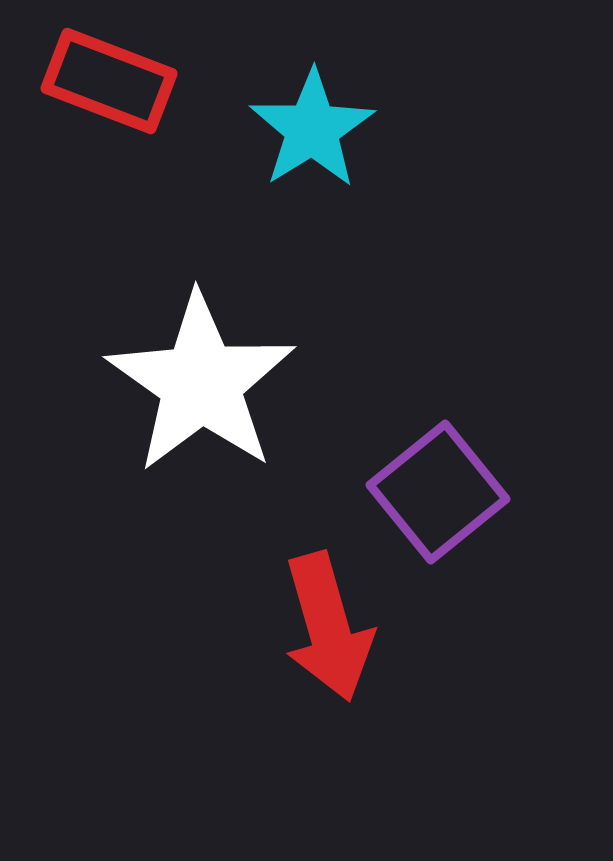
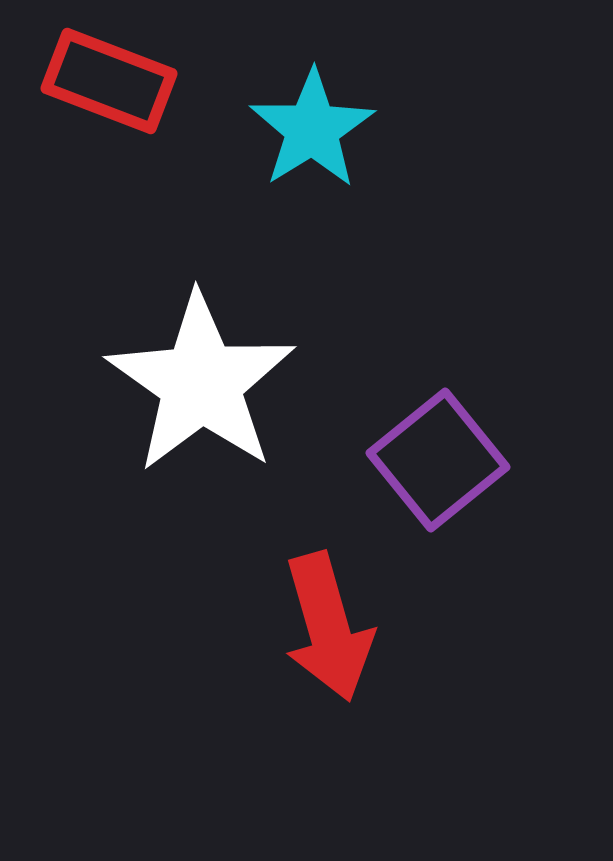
purple square: moved 32 px up
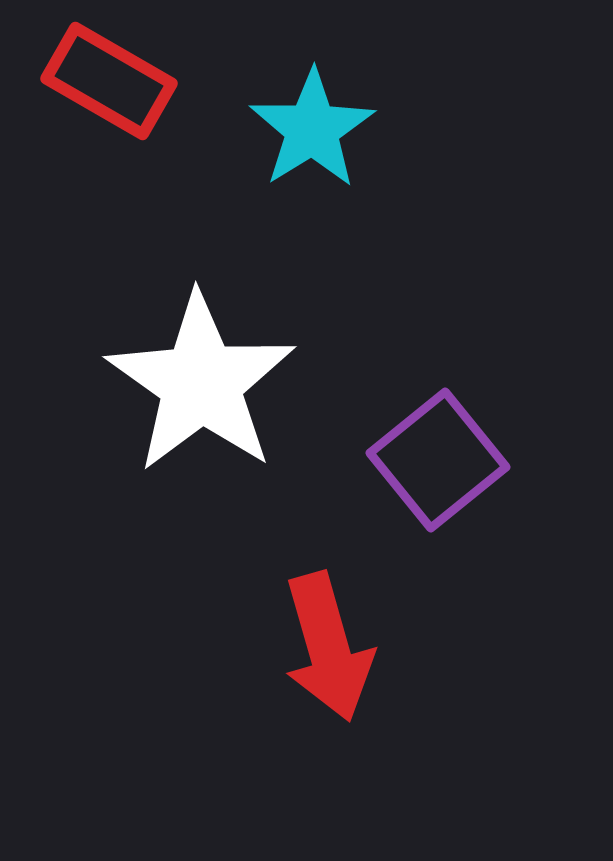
red rectangle: rotated 9 degrees clockwise
red arrow: moved 20 px down
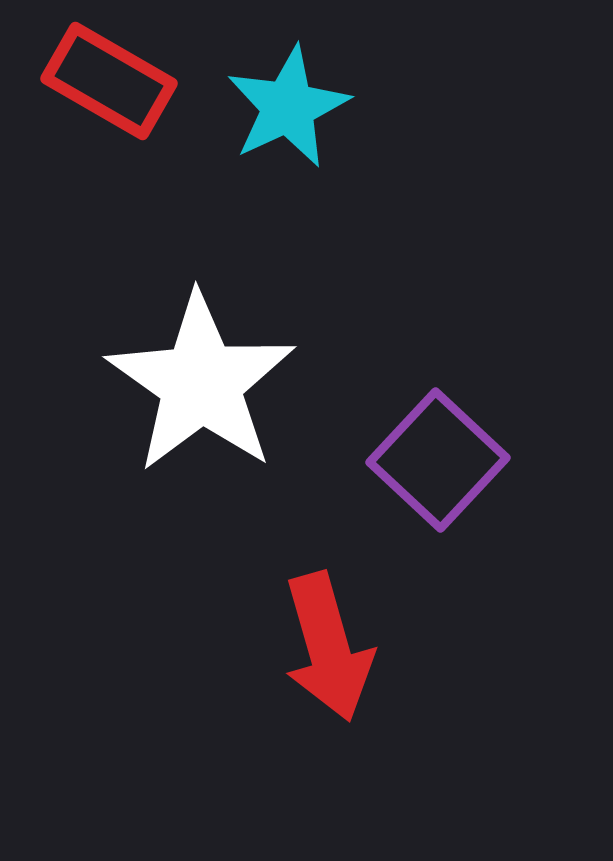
cyan star: moved 24 px left, 22 px up; rotated 7 degrees clockwise
purple square: rotated 8 degrees counterclockwise
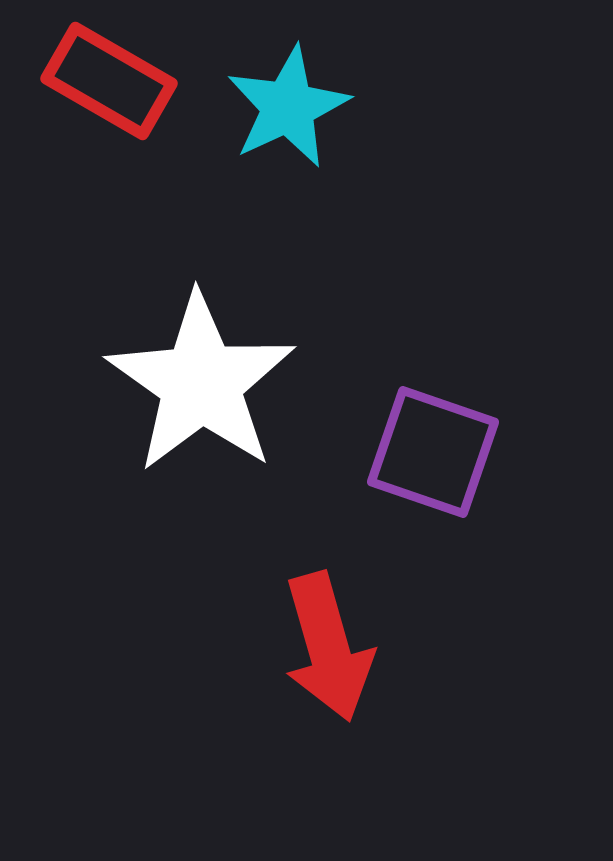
purple square: moved 5 px left, 8 px up; rotated 24 degrees counterclockwise
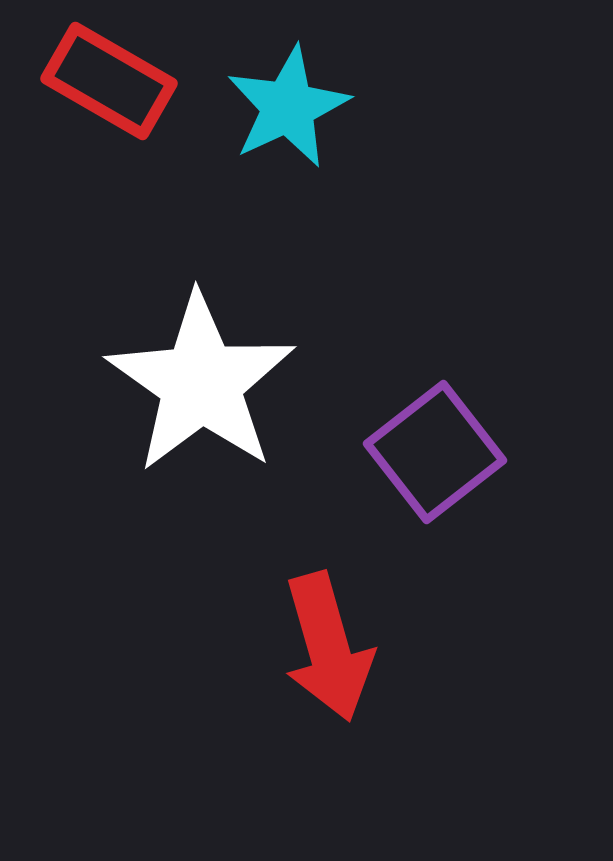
purple square: moved 2 px right; rotated 33 degrees clockwise
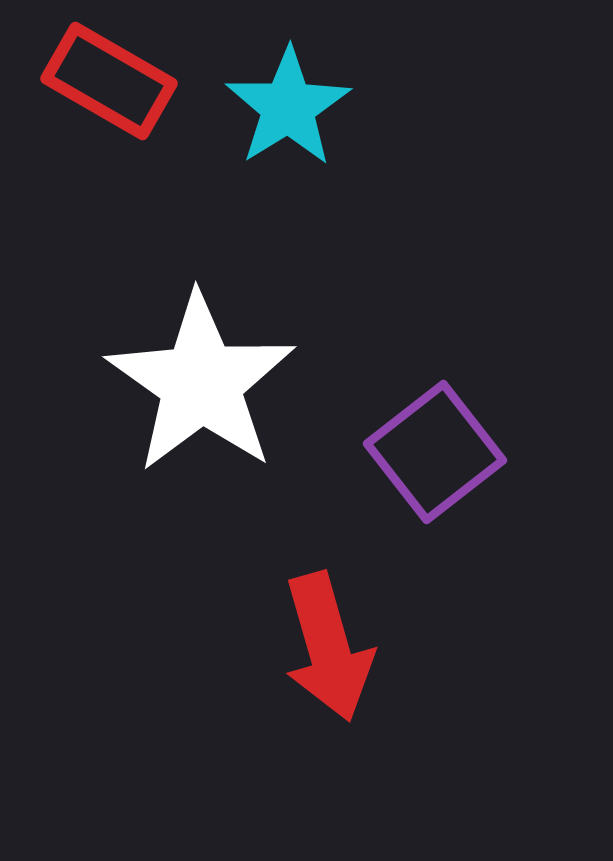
cyan star: rotated 7 degrees counterclockwise
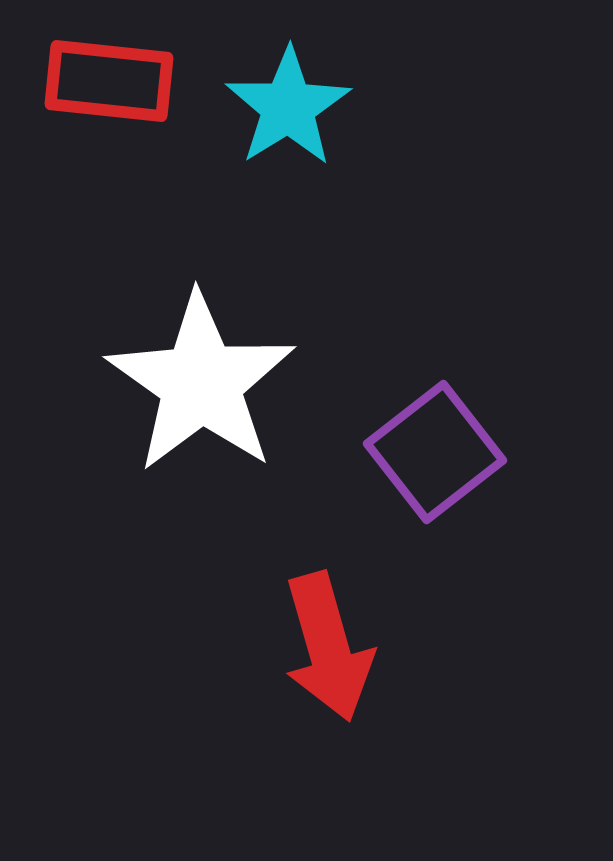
red rectangle: rotated 24 degrees counterclockwise
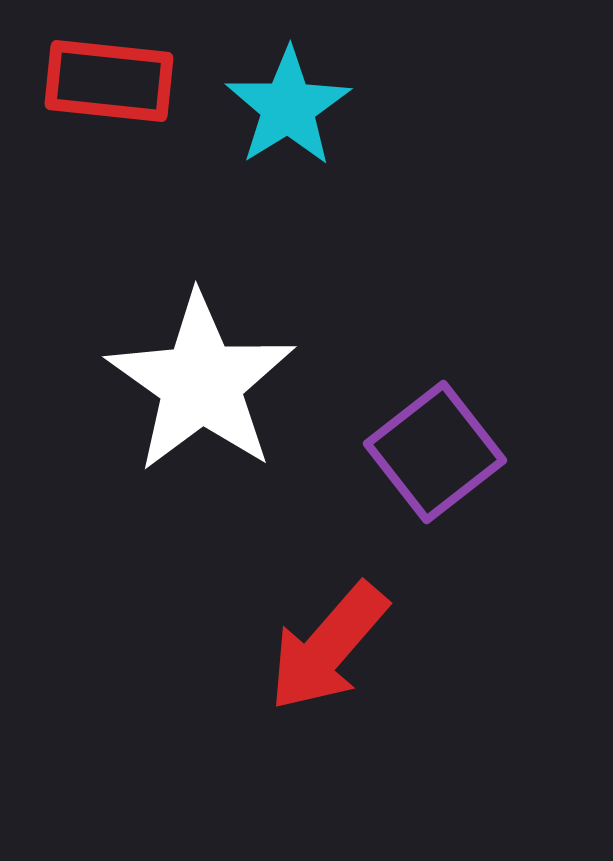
red arrow: rotated 57 degrees clockwise
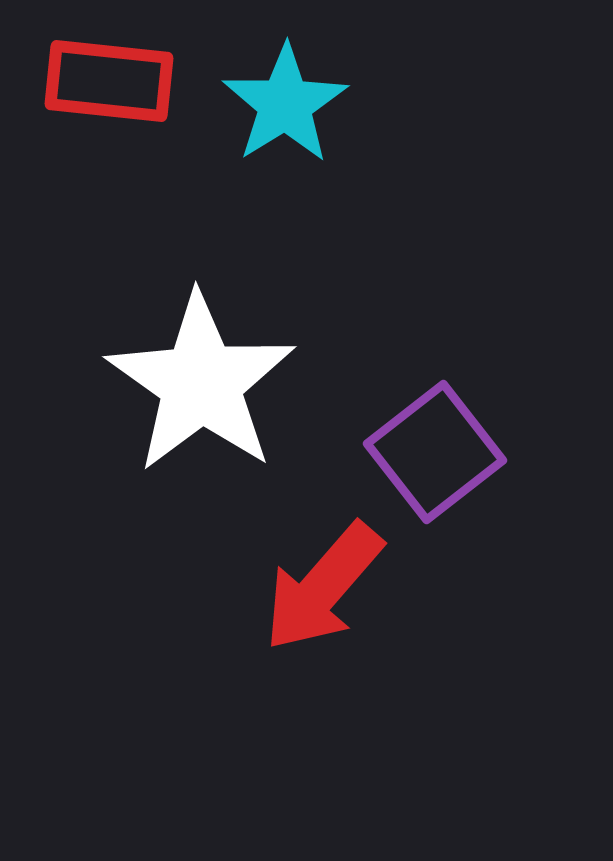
cyan star: moved 3 px left, 3 px up
red arrow: moved 5 px left, 60 px up
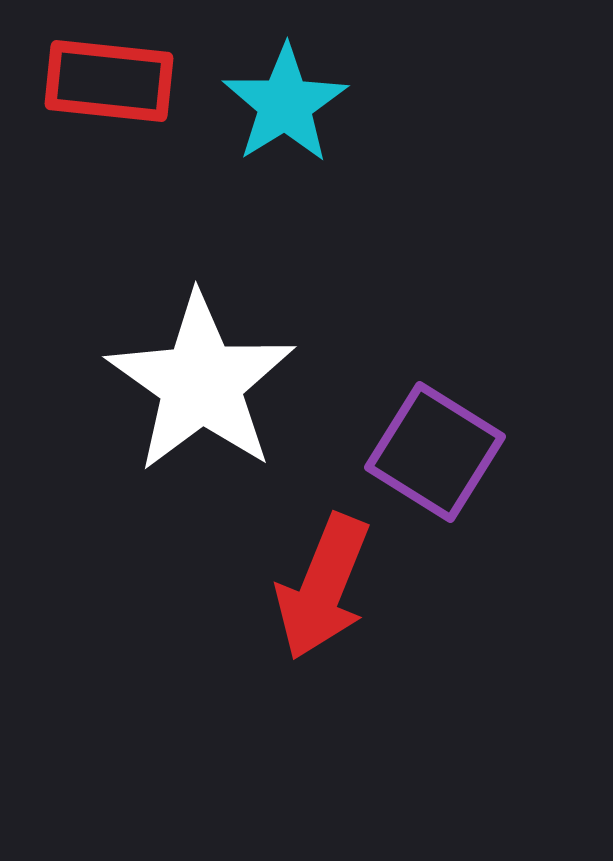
purple square: rotated 20 degrees counterclockwise
red arrow: rotated 19 degrees counterclockwise
